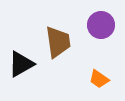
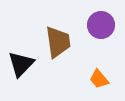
black triangle: rotated 16 degrees counterclockwise
orange trapezoid: rotated 15 degrees clockwise
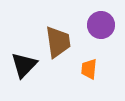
black triangle: moved 3 px right, 1 px down
orange trapezoid: moved 10 px left, 10 px up; rotated 45 degrees clockwise
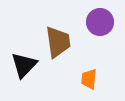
purple circle: moved 1 px left, 3 px up
orange trapezoid: moved 10 px down
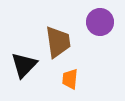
orange trapezoid: moved 19 px left
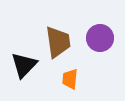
purple circle: moved 16 px down
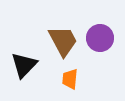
brown trapezoid: moved 5 px right, 1 px up; rotated 20 degrees counterclockwise
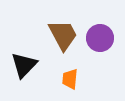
brown trapezoid: moved 6 px up
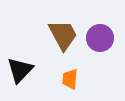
black triangle: moved 4 px left, 5 px down
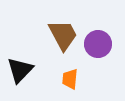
purple circle: moved 2 px left, 6 px down
